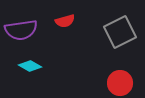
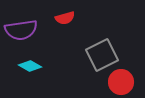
red semicircle: moved 3 px up
gray square: moved 18 px left, 23 px down
red circle: moved 1 px right, 1 px up
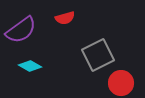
purple semicircle: rotated 28 degrees counterclockwise
gray square: moved 4 px left
red circle: moved 1 px down
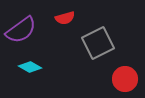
gray square: moved 12 px up
cyan diamond: moved 1 px down
red circle: moved 4 px right, 4 px up
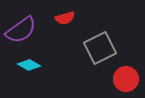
gray square: moved 2 px right, 5 px down
cyan diamond: moved 1 px left, 2 px up
red circle: moved 1 px right
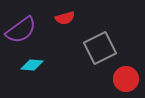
cyan diamond: moved 3 px right; rotated 25 degrees counterclockwise
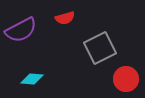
purple semicircle: rotated 8 degrees clockwise
cyan diamond: moved 14 px down
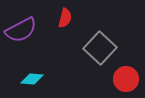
red semicircle: rotated 60 degrees counterclockwise
gray square: rotated 20 degrees counterclockwise
